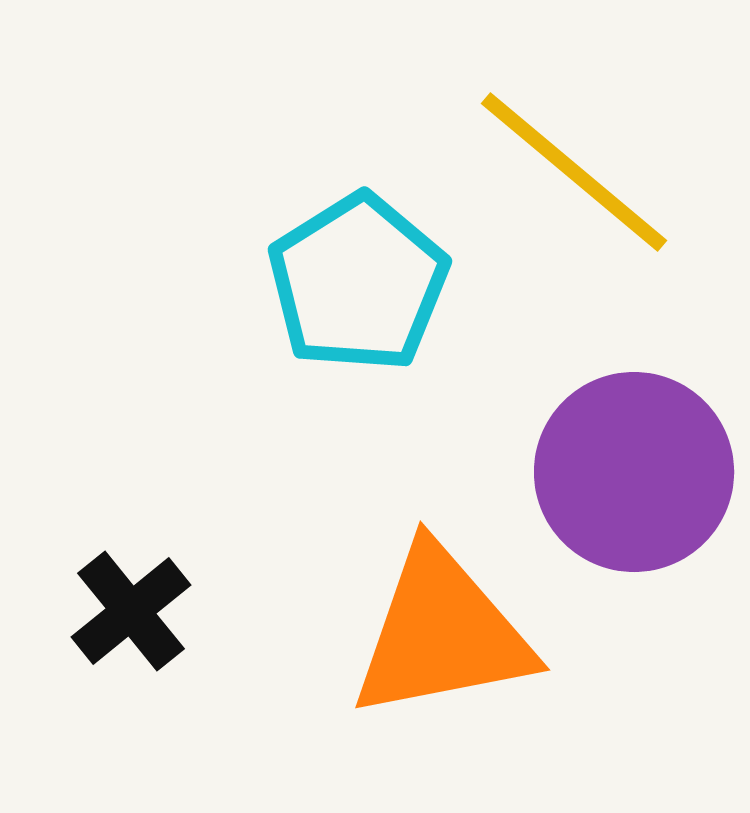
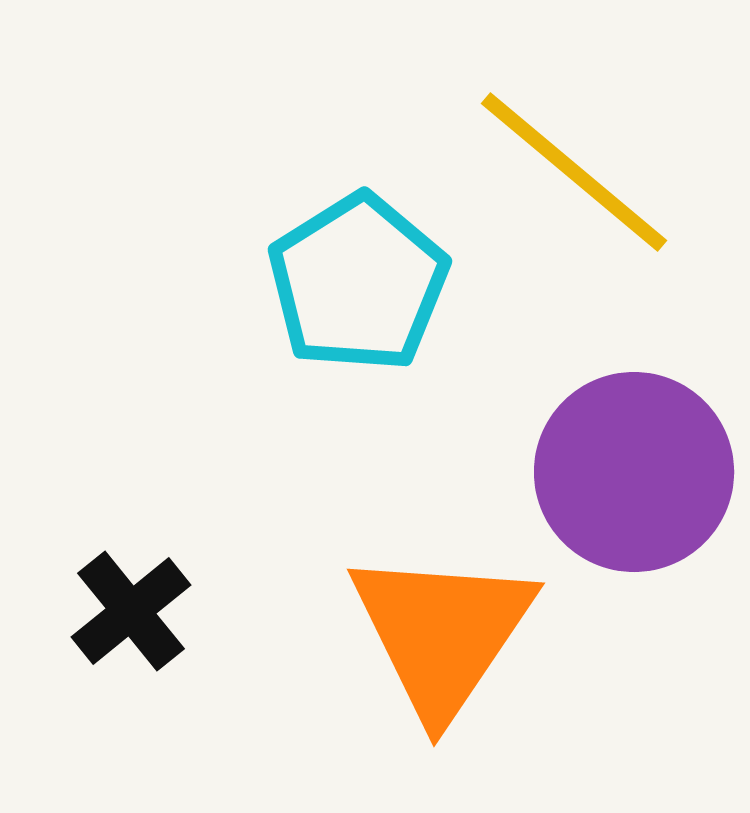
orange triangle: rotated 45 degrees counterclockwise
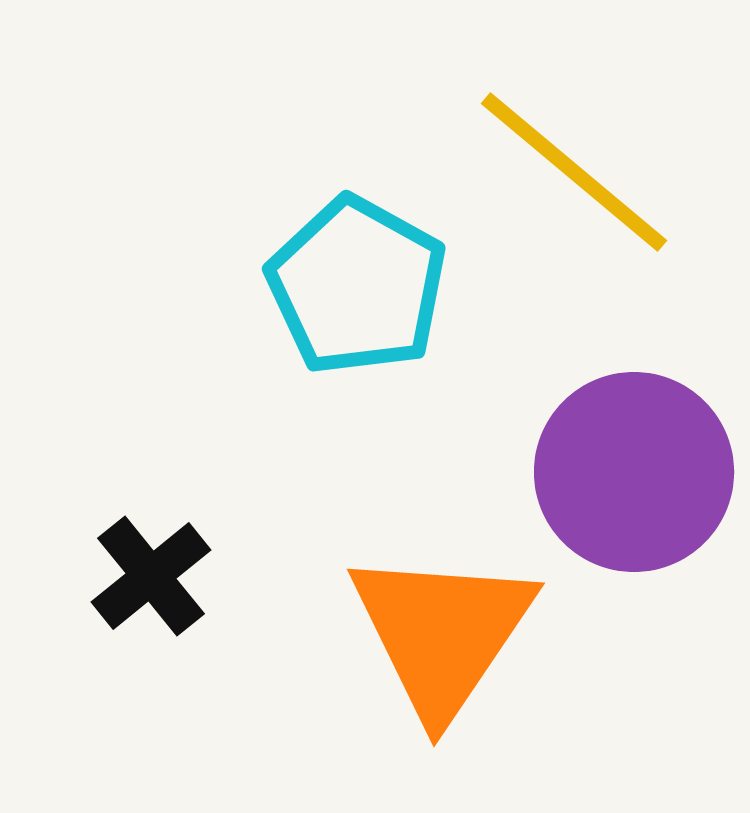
cyan pentagon: moved 1 px left, 3 px down; rotated 11 degrees counterclockwise
black cross: moved 20 px right, 35 px up
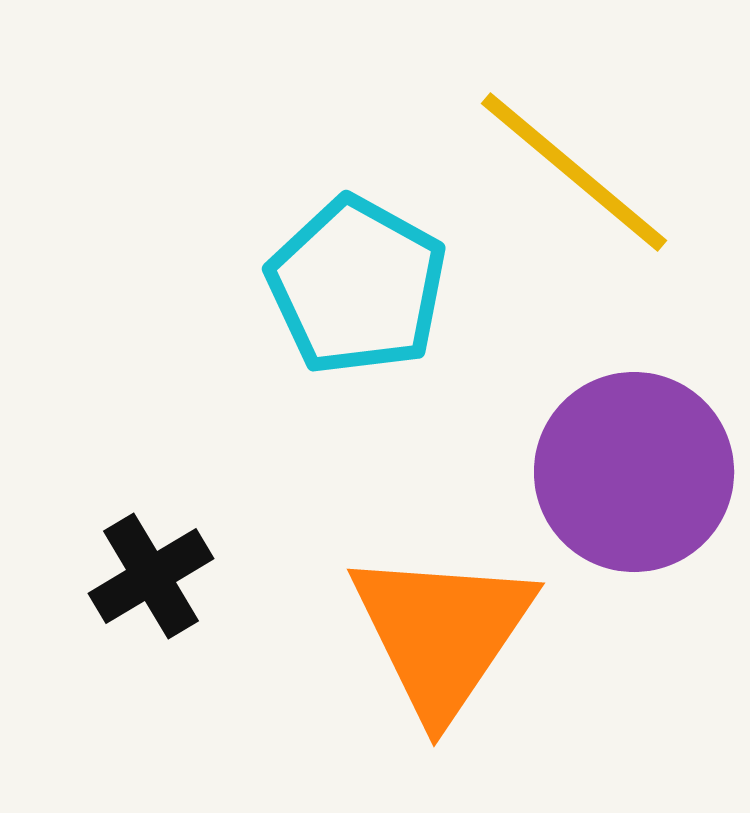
black cross: rotated 8 degrees clockwise
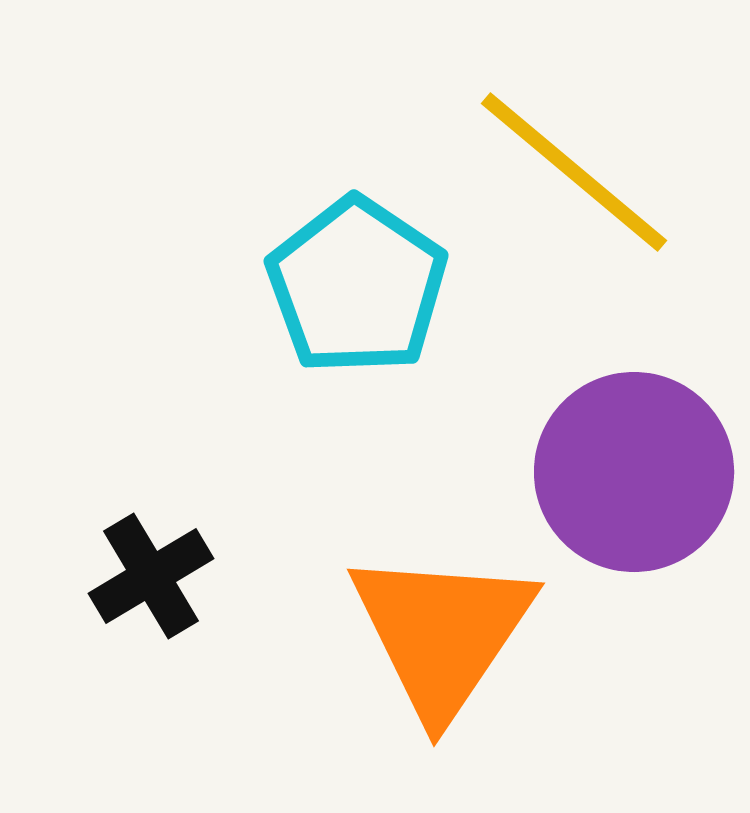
cyan pentagon: rotated 5 degrees clockwise
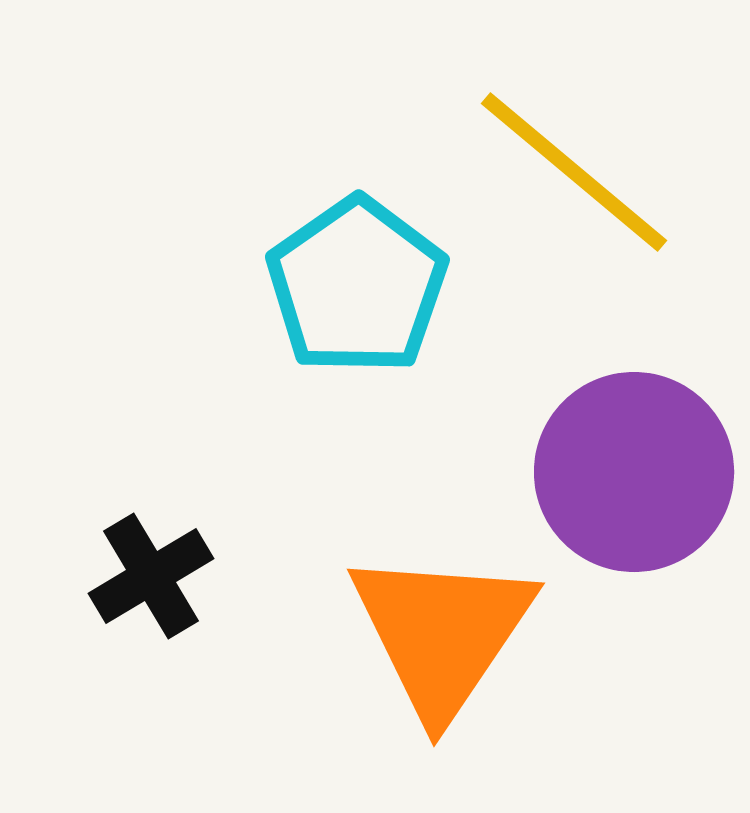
cyan pentagon: rotated 3 degrees clockwise
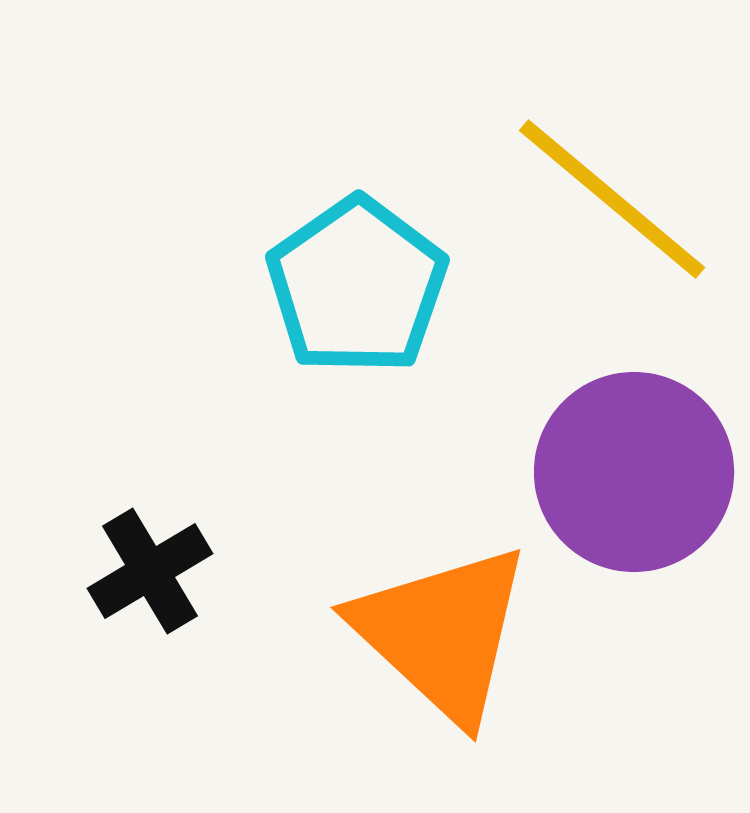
yellow line: moved 38 px right, 27 px down
black cross: moved 1 px left, 5 px up
orange triangle: rotated 21 degrees counterclockwise
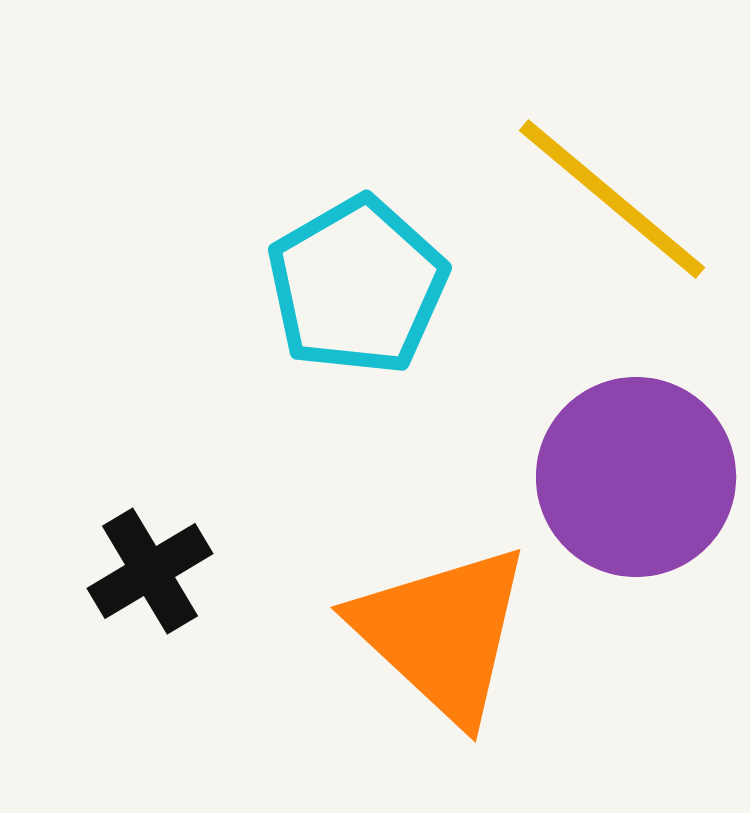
cyan pentagon: rotated 5 degrees clockwise
purple circle: moved 2 px right, 5 px down
